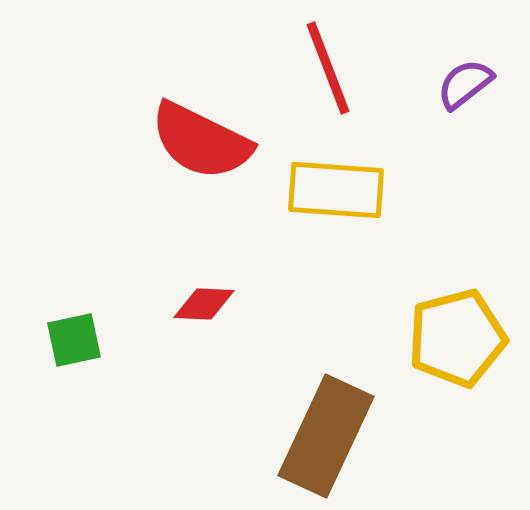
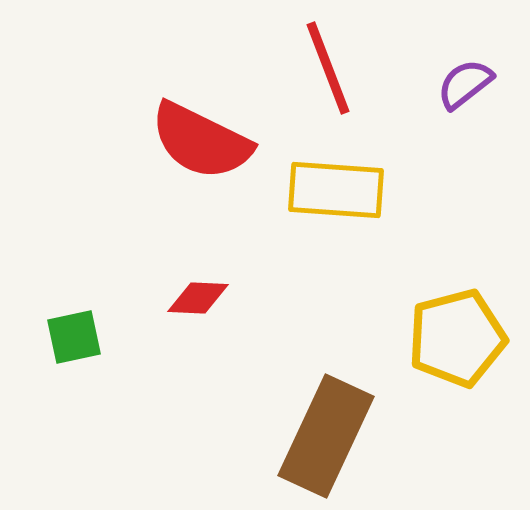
red diamond: moved 6 px left, 6 px up
green square: moved 3 px up
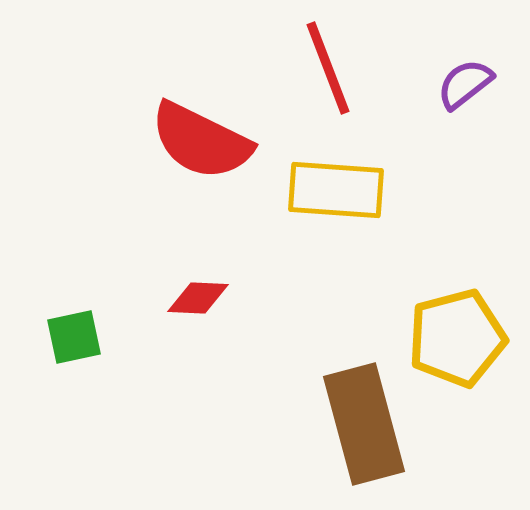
brown rectangle: moved 38 px right, 12 px up; rotated 40 degrees counterclockwise
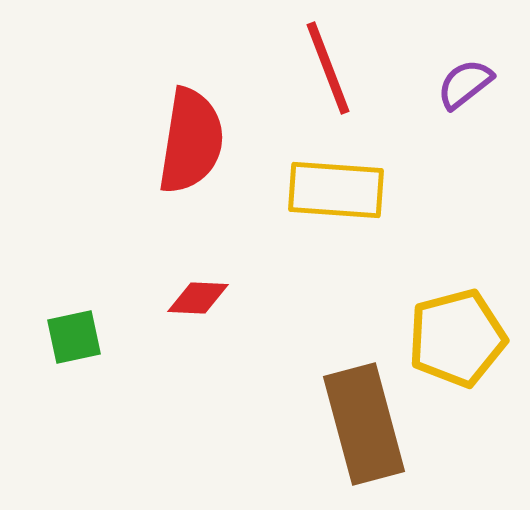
red semicircle: moved 10 px left; rotated 107 degrees counterclockwise
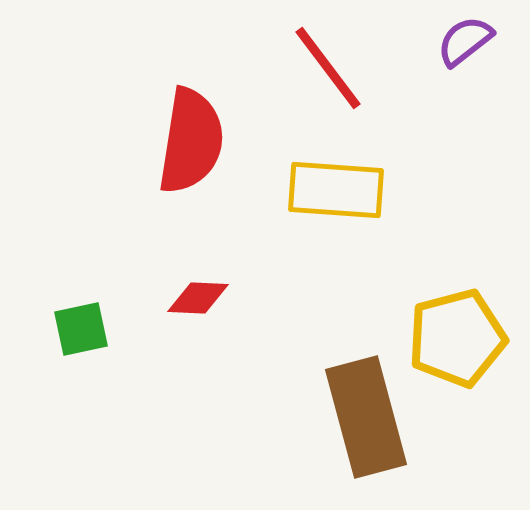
red line: rotated 16 degrees counterclockwise
purple semicircle: moved 43 px up
green square: moved 7 px right, 8 px up
brown rectangle: moved 2 px right, 7 px up
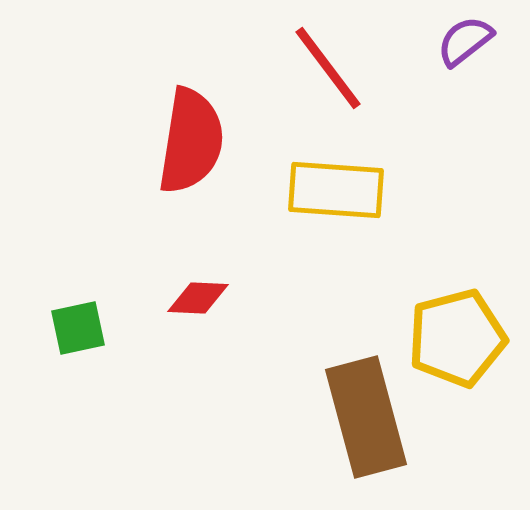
green square: moved 3 px left, 1 px up
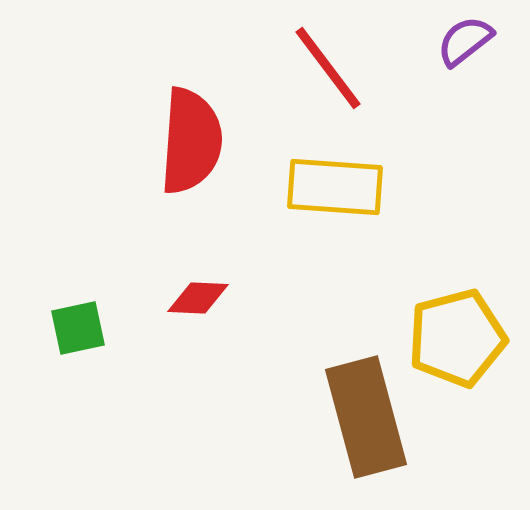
red semicircle: rotated 5 degrees counterclockwise
yellow rectangle: moved 1 px left, 3 px up
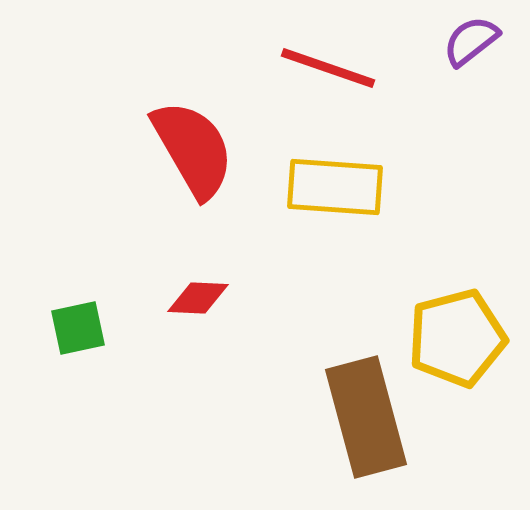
purple semicircle: moved 6 px right
red line: rotated 34 degrees counterclockwise
red semicircle: moved 2 px right, 8 px down; rotated 34 degrees counterclockwise
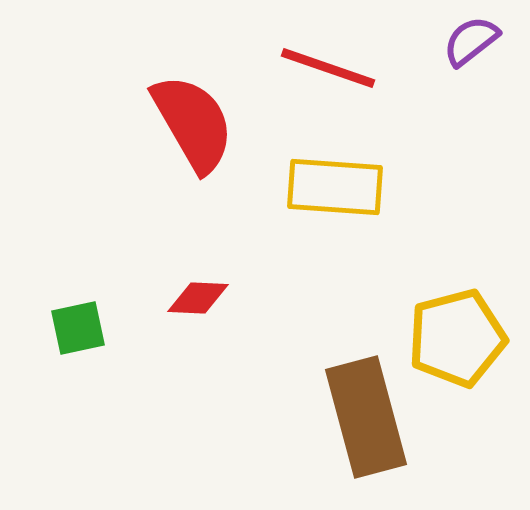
red semicircle: moved 26 px up
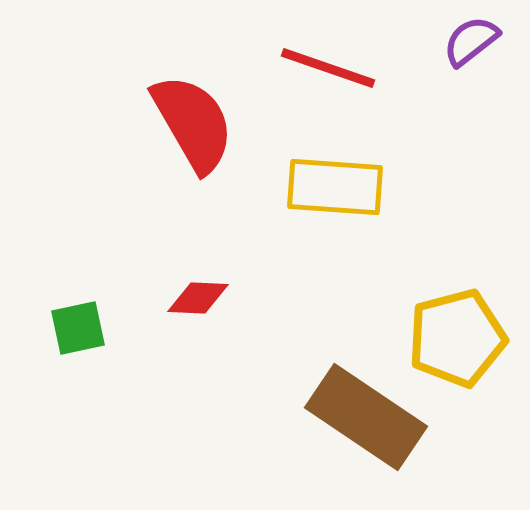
brown rectangle: rotated 41 degrees counterclockwise
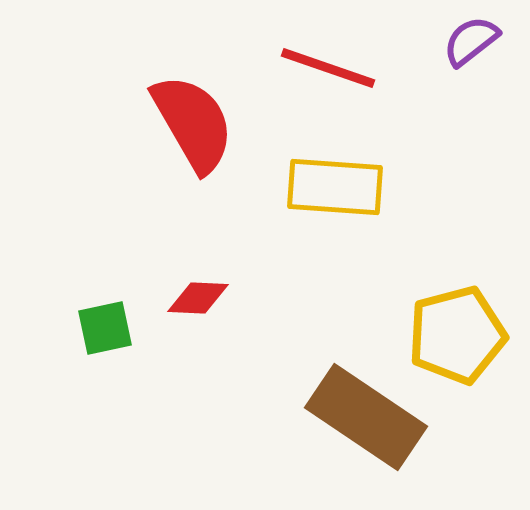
green square: moved 27 px right
yellow pentagon: moved 3 px up
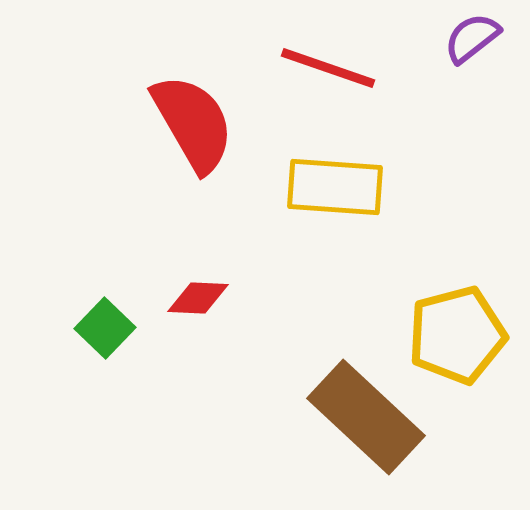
purple semicircle: moved 1 px right, 3 px up
green square: rotated 34 degrees counterclockwise
brown rectangle: rotated 9 degrees clockwise
